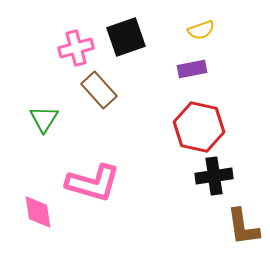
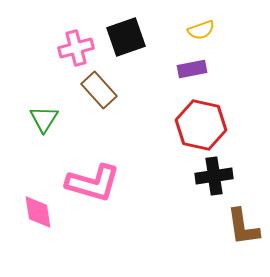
red hexagon: moved 2 px right, 2 px up
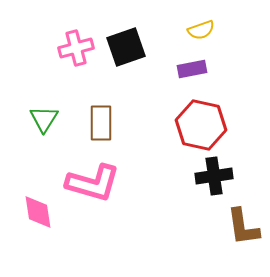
black square: moved 10 px down
brown rectangle: moved 2 px right, 33 px down; rotated 42 degrees clockwise
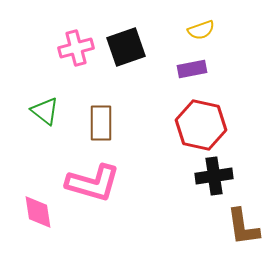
green triangle: moved 1 px right, 8 px up; rotated 24 degrees counterclockwise
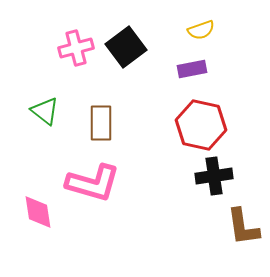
black square: rotated 18 degrees counterclockwise
